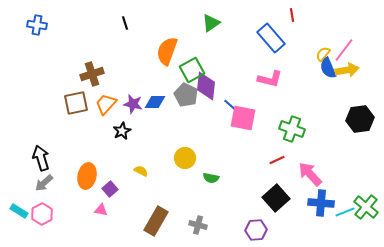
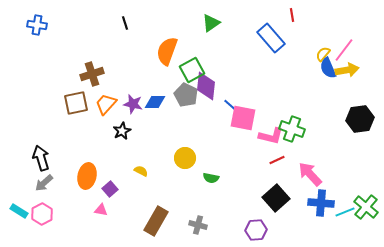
pink L-shape at (270, 79): moved 1 px right, 57 px down
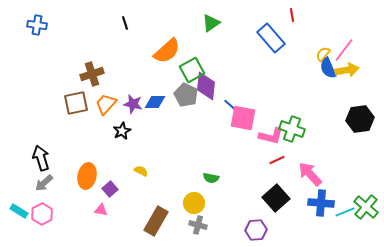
orange semicircle at (167, 51): rotated 152 degrees counterclockwise
yellow circle at (185, 158): moved 9 px right, 45 px down
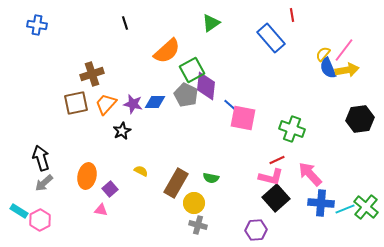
pink L-shape at (271, 136): moved 41 px down
cyan line at (345, 212): moved 3 px up
pink hexagon at (42, 214): moved 2 px left, 6 px down
brown rectangle at (156, 221): moved 20 px right, 38 px up
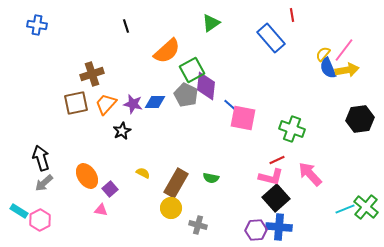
black line at (125, 23): moved 1 px right, 3 px down
yellow semicircle at (141, 171): moved 2 px right, 2 px down
orange ellipse at (87, 176): rotated 45 degrees counterclockwise
yellow circle at (194, 203): moved 23 px left, 5 px down
blue cross at (321, 203): moved 42 px left, 24 px down
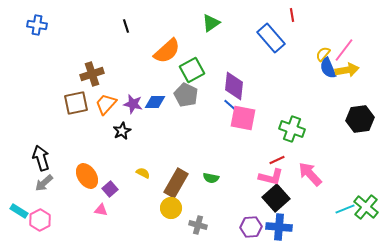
purple diamond at (206, 86): moved 28 px right
purple hexagon at (256, 230): moved 5 px left, 3 px up
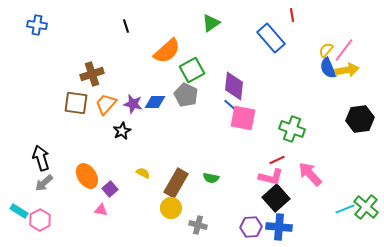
yellow semicircle at (323, 54): moved 3 px right, 4 px up
brown square at (76, 103): rotated 20 degrees clockwise
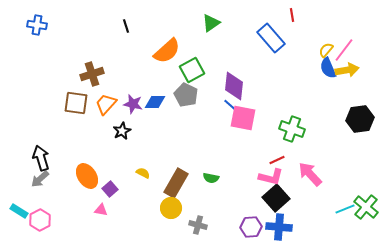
gray arrow at (44, 183): moved 4 px left, 4 px up
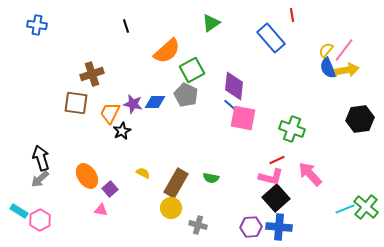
orange trapezoid at (106, 104): moved 4 px right, 9 px down; rotated 15 degrees counterclockwise
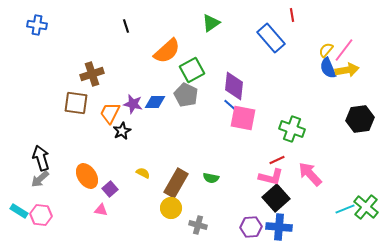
pink hexagon at (40, 220): moved 1 px right, 5 px up; rotated 25 degrees counterclockwise
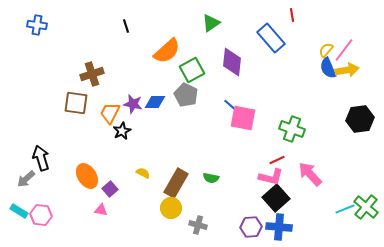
purple diamond at (234, 86): moved 2 px left, 24 px up
gray arrow at (40, 179): moved 14 px left
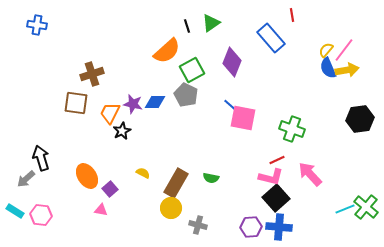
black line at (126, 26): moved 61 px right
purple diamond at (232, 62): rotated 16 degrees clockwise
cyan rectangle at (19, 211): moved 4 px left
